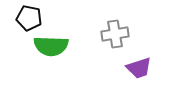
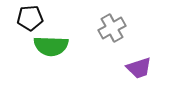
black pentagon: moved 1 px right; rotated 15 degrees counterclockwise
gray cross: moved 3 px left, 6 px up; rotated 20 degrees counterclockwise
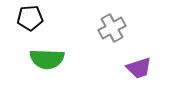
green semicircle: moved 4 px left, 13 px down
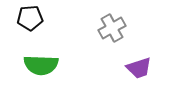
green semicircle: moved 6 px left, 6 px down
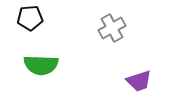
purple trapezoid: moved 13 px down
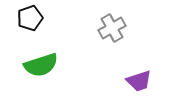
black pentagon: rotated 15 degrees counterclockwise
green semicircle: rotated 20 degrees counterclockwise
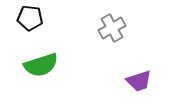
black pentagon: rotated 25 degrees clockwise
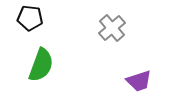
gray cross: rotated 12 degrees counterclockwise
green semicircle: rotated 52 degrees counterclockwise
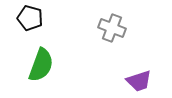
black pentagon: rotated 10 degrees clockwise
gray cross: rotated 28 degrees counterclockwise
